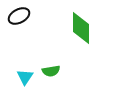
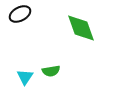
black ellipse: moved 1 px right, 2 px up
green diamond: rotated 20 degrees counterclockwise
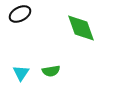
cyan triangle: moved 4 px left, 4 px up
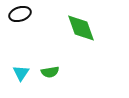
black ellipse: rotated 10 degrees clockwise
green semicircle: moved 1 px left, 1 px down
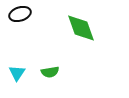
cyan triangle: moved 4 px left
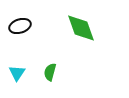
black ellipse: moved 12 px down
green semicircle: rotated 114 degrees clockwise
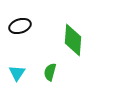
green diamond: moved 8 px left, 12 px down; rotated 24 degrees clockwise
